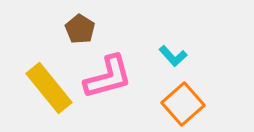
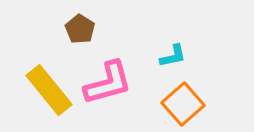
cyan L-shape: rotated 60 degrees counterclockwise
pink L-shape: moved 6 px down
yellow rectangle: moved 2 px down
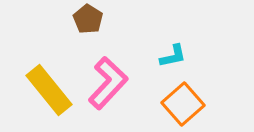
brown pentagon: moved 8 px right, 10 px up
pink L-shape: rotated 32 degrees counterclockwise
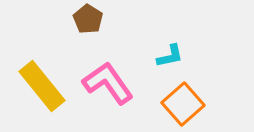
cyan L-shape: moved 3 px left
pink L-shape: rotated 78 degrees counterclockwise
yellow rectangle: moved 7 px left, 4 px up
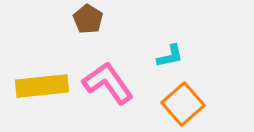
yellow rectangle: rotated 57 degrees counterclockwise
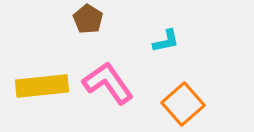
cyan L-shape: moved 4 px left, 15 px up
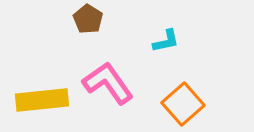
yellow rectangle: moved 14 px down
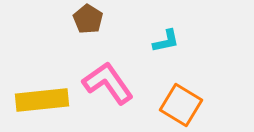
orange square: moved 2 px left, 1 px down; rotated 18 degrees counterclockwise
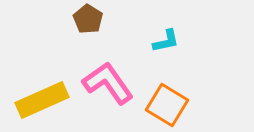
yellow rectangle: rotated 18 degrees counterclockwise
orange square: moved 14 px left
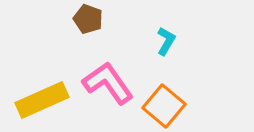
brown pentagon: rotated 12 degrees counterclockwise
cyan L-shape: rotated 48 degrees counterclockwise
orange square: moved 3 px left, 1 px down; rotated 9 degrees clockwise
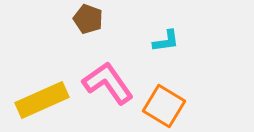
cyan L-shape: rotated 52 degrees clockwise
orange square: rotated 9 degrees counterclockwise
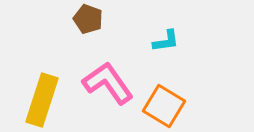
yellow rectangle: rotated 48 degrees counterclockwise
